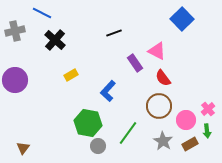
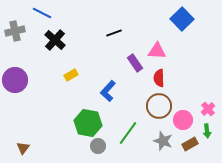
pink triangle: rotated 24 degrees counterclockwise
red semicircle: moved 4 px left; rotated 36 degrees clockwise
pink circle: moved 3 px left
gray star: rotated 12 degrees counterclockwise
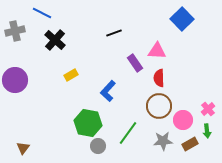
gray star: rotated 24 degrees counterclockwise
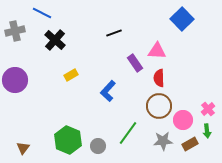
green hexagon: moved 20 px left, 17 px down; rotated 12 degrees clockwise
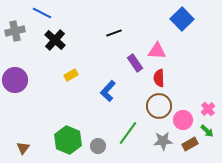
green arrow: rotated 40 degrees counterclockwise
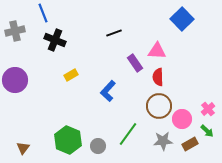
blue line: moved 1 px right; rotated 42 degrees clockwise
black cross: rotated 20 degrees counterclockwise
red semicircle: moved 1 px left, 1 px up
pink circle: moved 1 px left, 1 px up
green line: moved 1 px down
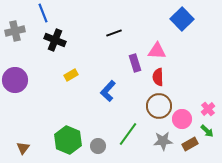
purple rectangle: rotated 18 degrees clockwise
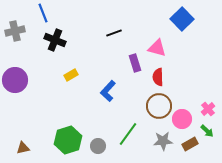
pink triangle: moved 3 px up; rotated 12 degrees clockwise
green hexagon: rotated 20 degrees clockwise
brown triangle: rotated 40 degrees clockwise
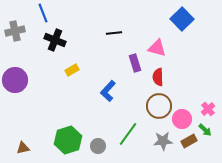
black line: rotated 14 degrees clockwise
yellow rectangle: moved 1 px right, 5 px up
green arrow: moved 2 px left, 1 px up
brown rectangle: moved 1 px left, 3 px up
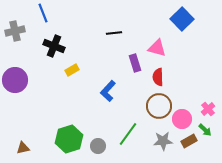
black cross: moved 1 px left, 6 px down
green hexagon: moved 1 px right, 1 px up
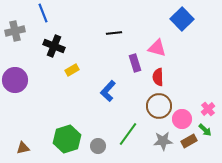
green hexagon: moved 2 px left
